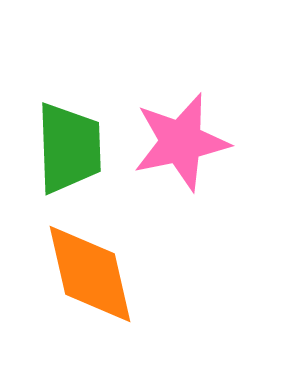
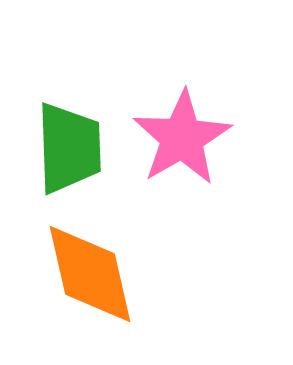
pink star: moved 1 px right, 4 px up; rotated 18 degrees counterclockwise
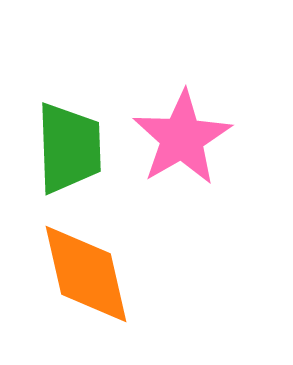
orange diamond: moved 4 px left
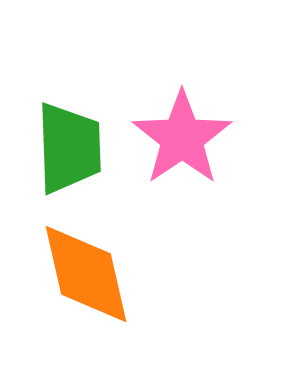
pink star: rotated 4 degrees counterclockwise
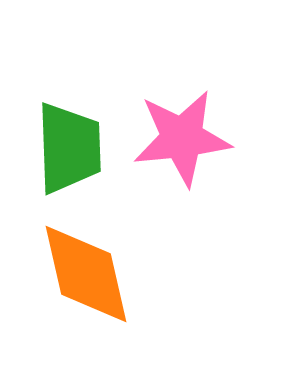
pink star: rotated 28 degrees clockwise
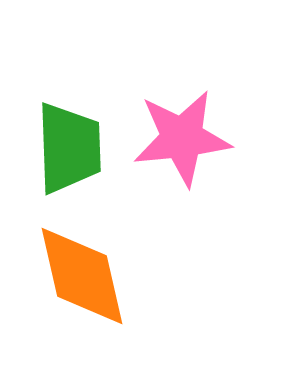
orange diamond: moved 4 px left, 2 px down
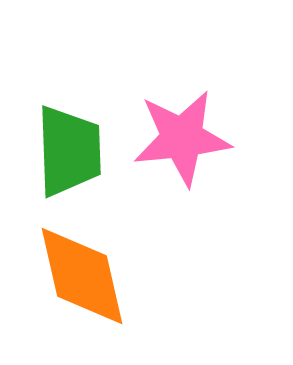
green trapezoid: moved 3 px down
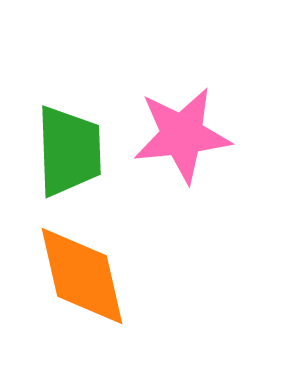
pink star: moved 3 px up
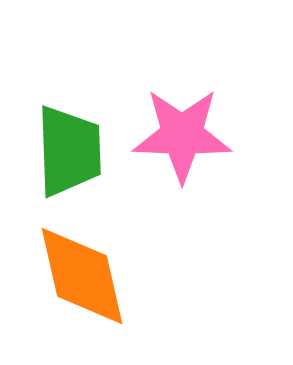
pink star: rotated 8 degrees clockwise
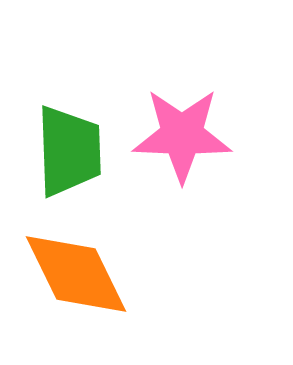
orange diamond: moved 6 px left, 2 px up; rotated 13 degrees counterclockwise
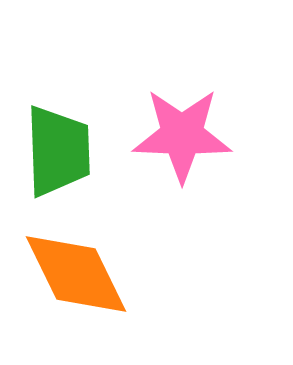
green trapezoid: moved 11 px left
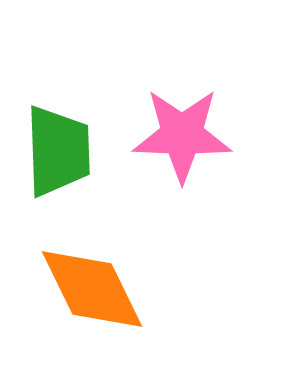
orange diamond: moved 16 px right, 15 px down
